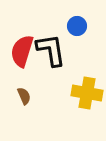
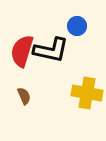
black L-shape: rotated 111 degrees clockwise
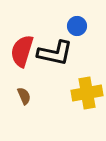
black L-shape: moved 4 px right, 3 px down
yellow cross: rotated 20 degrees counterclockwise
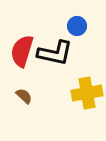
brown semicircle: rotated 24 degrees counterclockwise
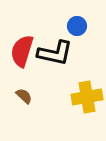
yellow cross: moved 4 px down
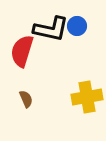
black L-shape: moved 4 px left, 24 px up
brown semicircle: moved 2 px right, 3 px down; rotated 24 degrees clockwise
